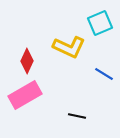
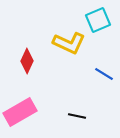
cyan square: moved 2 px left, 3 px up
yellow L-shape: moved 4 px up
pink rectangle: moved 5 px left, 17 px down
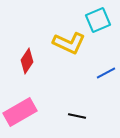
red diamond: rotated 10 degrees clockwise
blue line: moved 2 px right, 1 px up; rotated 60 degrees counterclockwise
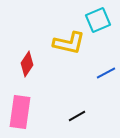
yellow L-shape: rotated 12 degrees counterclockwise
red diamond: moved 3 px down
pink rectangle: rotated 52 degrees counterclockwise
black line: rotated 42 degrees counterclockwise
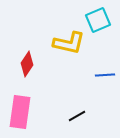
blue line: moved 1 px left, 2 px down; rotated 24 degrees clockwise
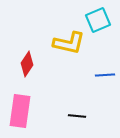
pink rectangle: moved 1 px up
black line: rotated 36 degrees clockwise
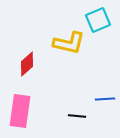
red diamond: rotated 15 degrees clockwise
blue line: moved 24 px down
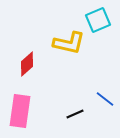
blue line: rotated 42 degrees clockwise
black line: moved 2 px left, 2 px up; rotated 30 degrees counterclockwise
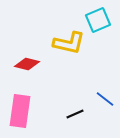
red diamond: rotated 55 degrees clockwise
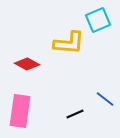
yellow L-shape: rotated 8 degrees counterclockwise
red diamond: rotated 15 degrees clockwise
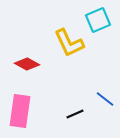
yellow L-shape: rotated 60 degrees clockwise
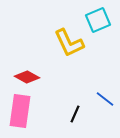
red diamond: moved 13 px down
black line: rotated 42 degrees counterclockwise
